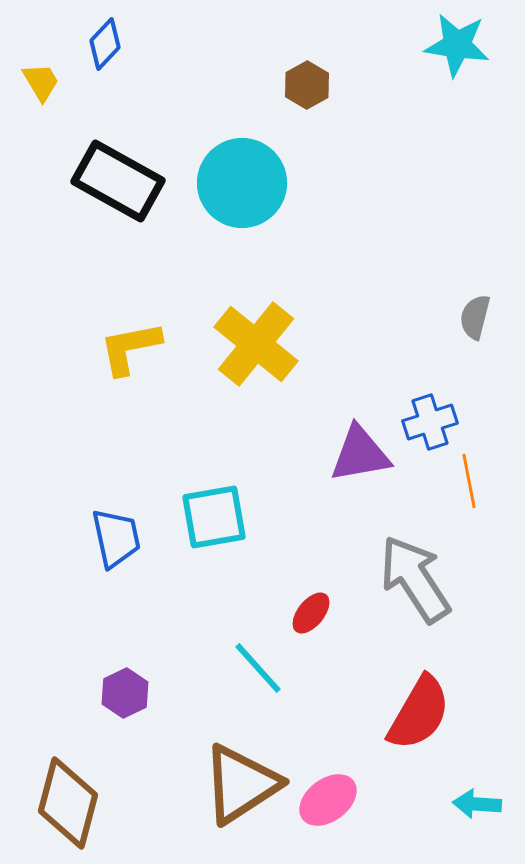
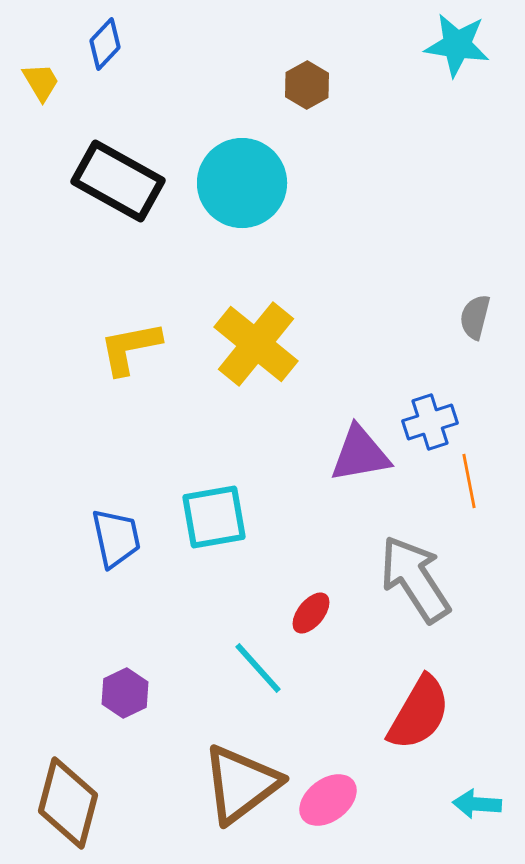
brown triangle: rotated 4 degrees counterclockwise
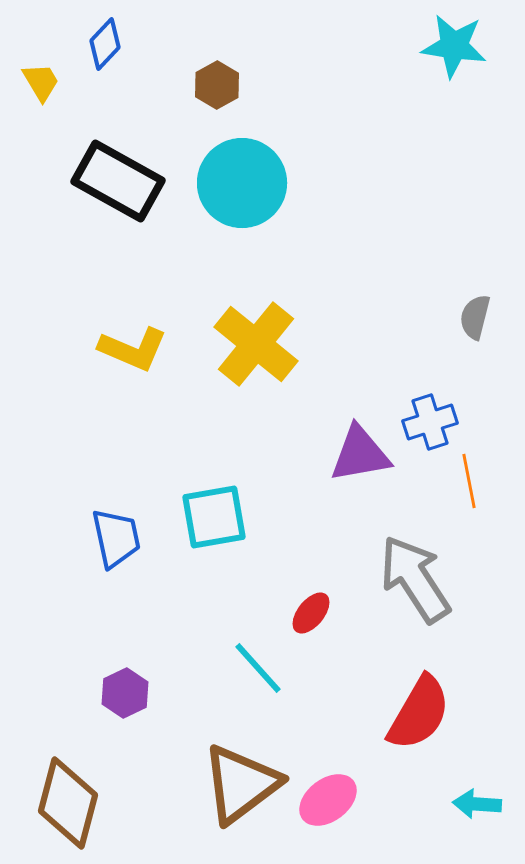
cyan star: moved 3 px left, 1 px down
brown hexagon: moved 90 px left
yellow L-shape: moved 3 px right, 1 px down; rotated 146 degrees counterclockwise
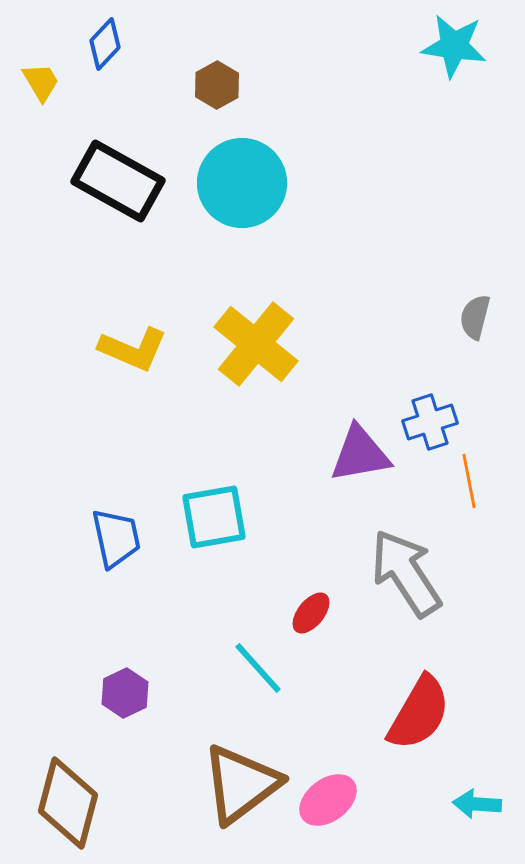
gray arrow: moved 9 px left, 6 px up
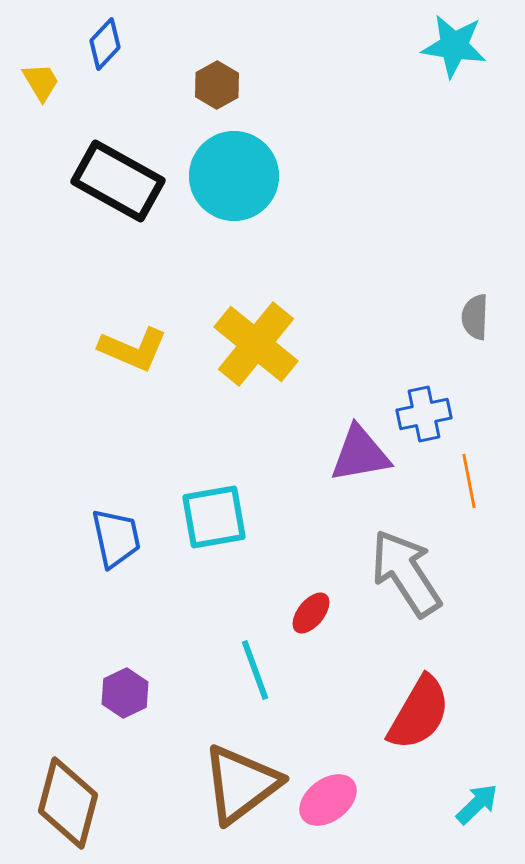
cyan circle: moved 8 px left, 7 px up
gray semicircle: rotated 12 degrees counterclockwise
blue cross: moved 6 px left, 8 px up; rotated 6 degrees clockwise
cyan line: moved 3 px left, 2 px down; rotated 22 degrees clockwise
cyan arrow: rotated 132 degrees clockwise
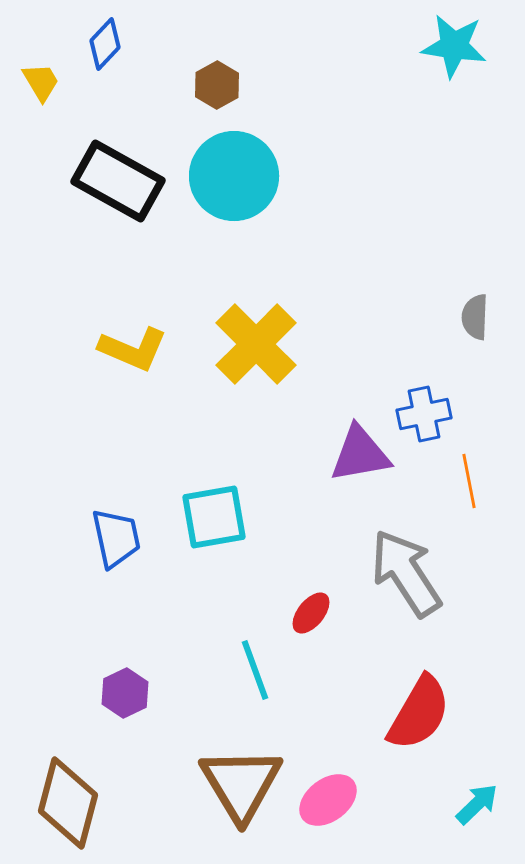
yellow cross: rotated 6 degrees clockwise
brown triangle: rotated 24 degrees counterclockwise
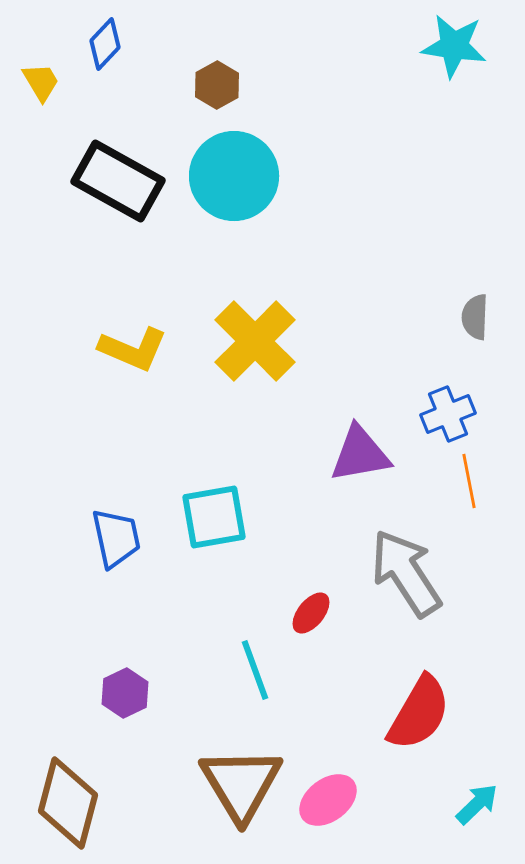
yellow cross: moved 1 px left, 3 px up
blue cross: moved 24 px right; rotated 10 degrees counterclockwise
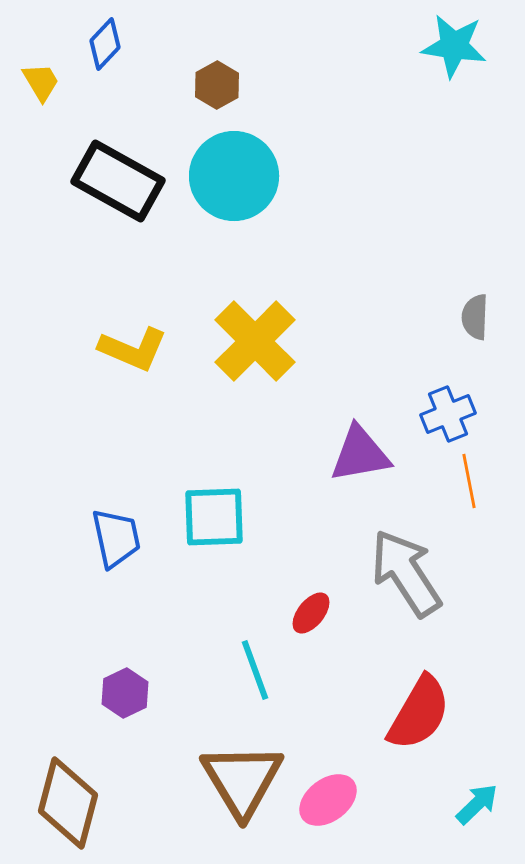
cyan square: rotated 8 degrees clockwise
brown triangle: moved 1 px right, 4 px up
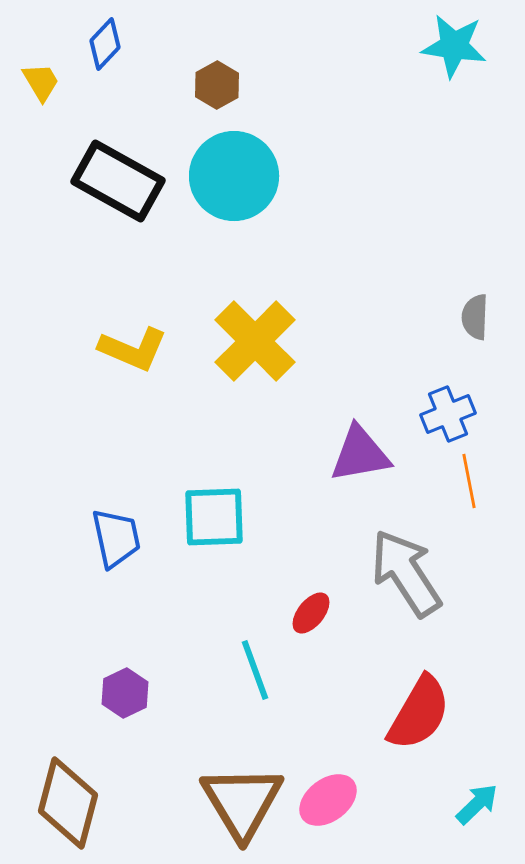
brown triangle: moved 22 px down
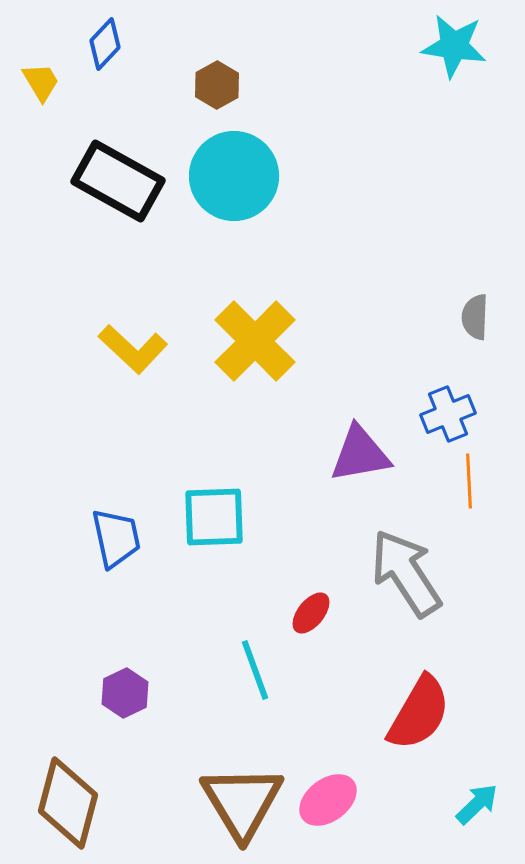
yellow L-shape: rotated 20 degrees clockwise
orange line: rotated 8 degrees clockwise
